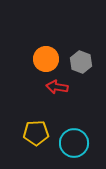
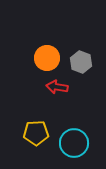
orange circle: moved 1 px right, 1 px up
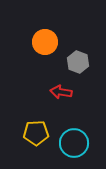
orange circle: moved 2 px left, 16 px up
gray hexagon: moved 3 px left
red arrow: moved 4 px right, 5 px down
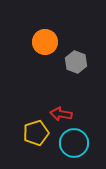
gray hexagon: moved 2 px left
red arrow: moved 22 px down
yellow pentagon: rotated 15 degrees counterclockwise
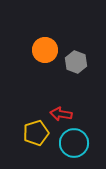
orange circle: moved 8 px down
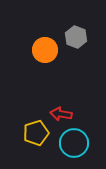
gray hexagon: moved 25 px up
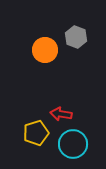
cyan circle: moved 1 px left, 1 px down
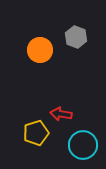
orange circle: moved 5 px left
cyan circle: moved 10 px right, 1 px down
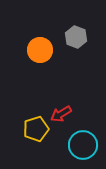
red arrow: rotated 40 degrees counterclockwise
yellow pentagon: moved 4 px up
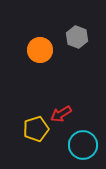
gray hexagon: moved 1 px right
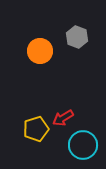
orange circle: moved 1 px down
red arrow: moved 2 px right, 4 px down
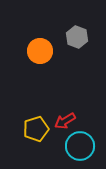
red arrow: moved 2 px right, 3 px down
cyan circle: moved 3 px left, 1 px down
